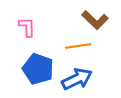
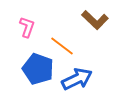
pink L-shape: rotated 20 degrees clockwise
orange line: moved 16 px left; rotated 45 degrees clockwise
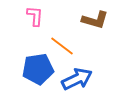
brown L-shape: rotated 28 degrees counterclockwise
pink L-shape: moved 8 px right, 11 px up; rotated 15 degrees counterclockwise
blue pentagon: rotated 28 degrees counterclockwise
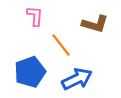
brown L-shape: moved 4 px down
orange line: moved 1 px left, 1 px up; rotated 15 degrees clockwise
blue pentagon: moved 8 px left, 3 px down; rotated 12 degrees counterclockwise
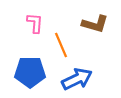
pink L-shape: moved 7 px down
orange line: rotated 15 degrees clockwise
blue pentagon: rotated 20 degrees clockwise
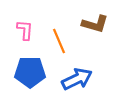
pink L-shape: moved 10 px left, 7 px down
orange line: moved 2 px left, 4 px up
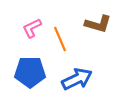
brown L-shape: moved 3 px right
pink L-shape: moved 7 px right, 2 px up; rotated 120 degrees counterclockwise
orange line: moved 1 px right, 2 px up
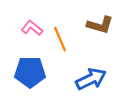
brown L-shape: moved 2 px right, 1 px down
pink L-shape: rotated 65 degrees clockwise
blue arrow: moved 14 px right
